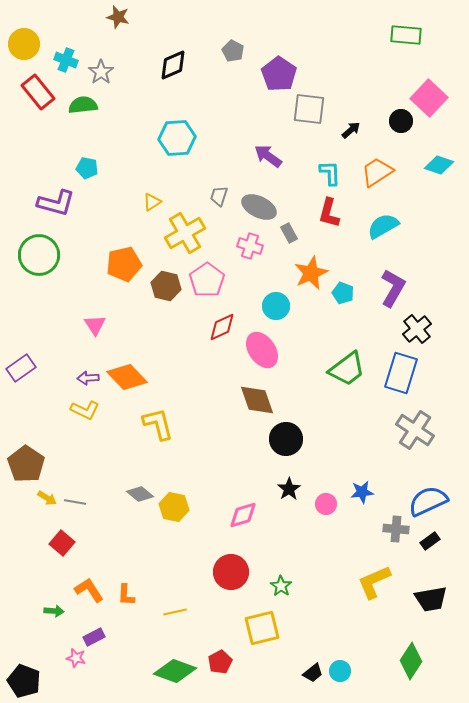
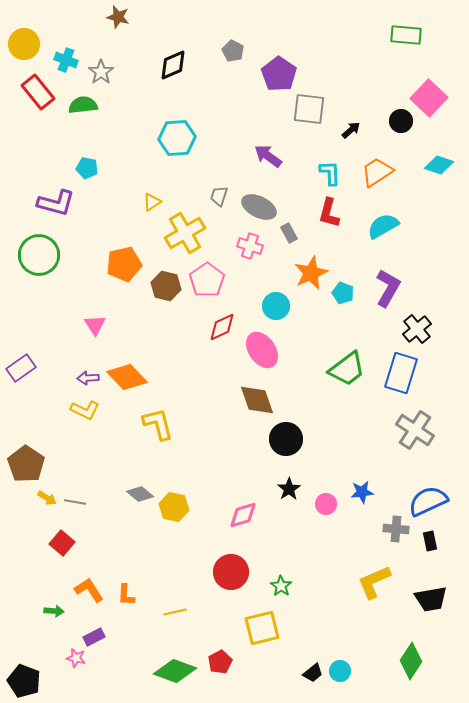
purple L-shape at (393, 288): moved 5 px left
black rectangle at (430, 541): rotated 66 degrees counterclockwise
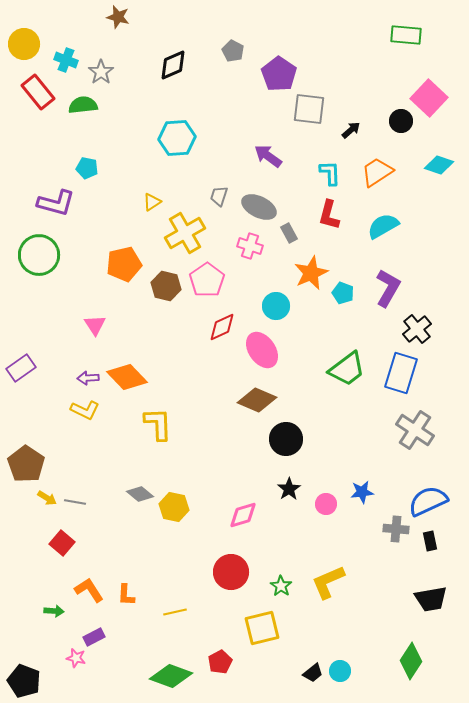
red L-shape at (329, 213): moved 2 px down
brown diamond at (257, 400): rotated 48 degrees counterclockwise
yellow L-shape at (158, 424): rotated 12 degrees clockwise
yellow L-shape at (374, 582): moved 46 px left
green diamond at (175, 671): moved 4 px left, 5 px down
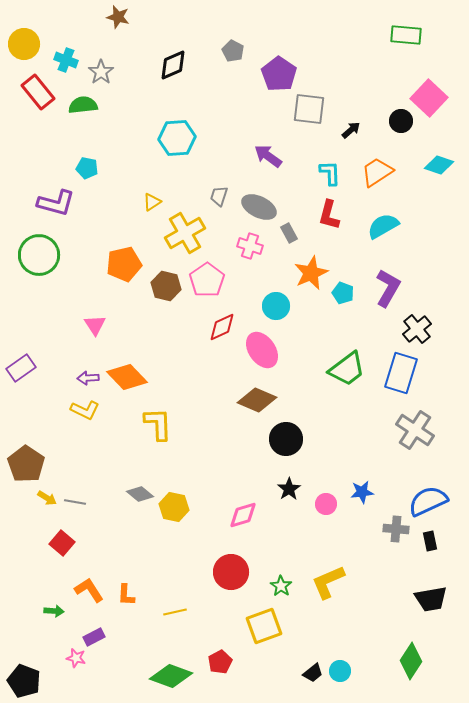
yellow square at (262, 628): moved 2 px right, 2 px up; rotated 6 degrees counterclockwise
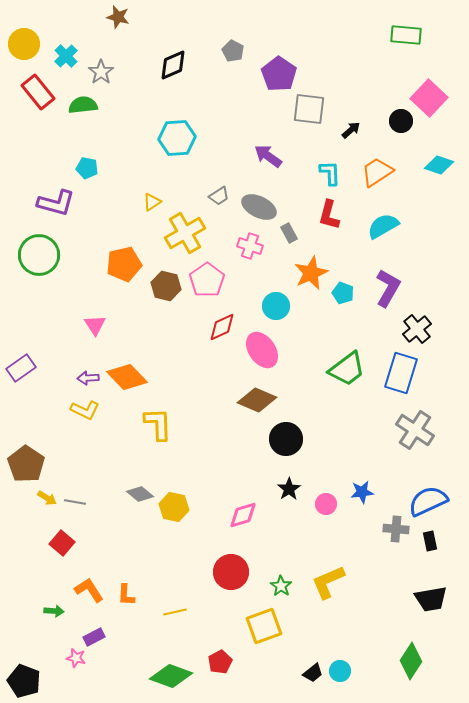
cyan cross at (66, 60): moved 4 px up; rotated 25 degrees clockwise
gray trapezoid at (219, 196): rotated 140 degrees counterclockwise
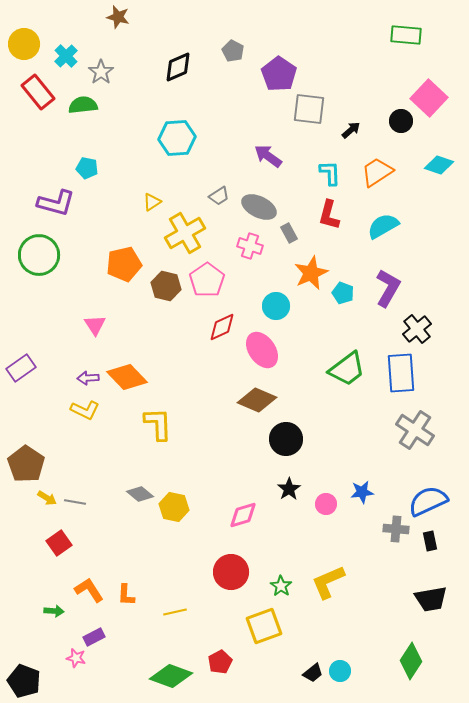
black diamond at (173, 65): moved 5 px right, 2 px down
blue rectangle at (401, 373): rotated 21 degrees counterclockwise
red square at (62, 543): moved 3 px left; rotated 15 degrees clockwise
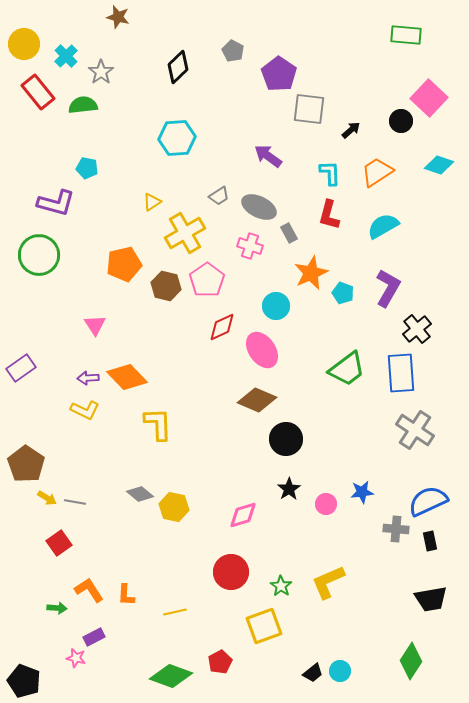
black diamond at (178, 67): rotated 20 degrees counterclockwise
green arrow at (54, 611): moved 3 px right, 3 px up
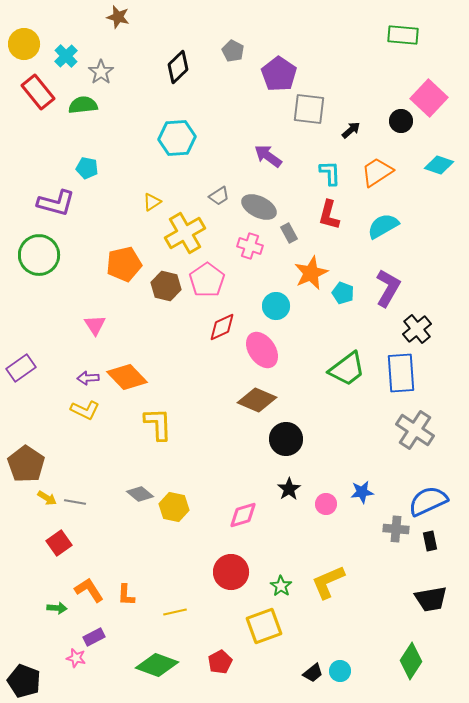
green rectangle at (406, 35): moved 3 px left
green diamond at (171, 676): moved 14 px left, 11 px up
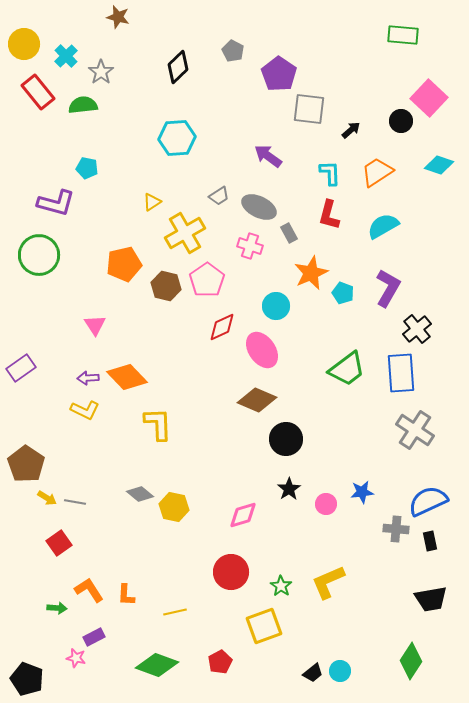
black pentagon at (24, 681): moved 3 px right, 2 px up
